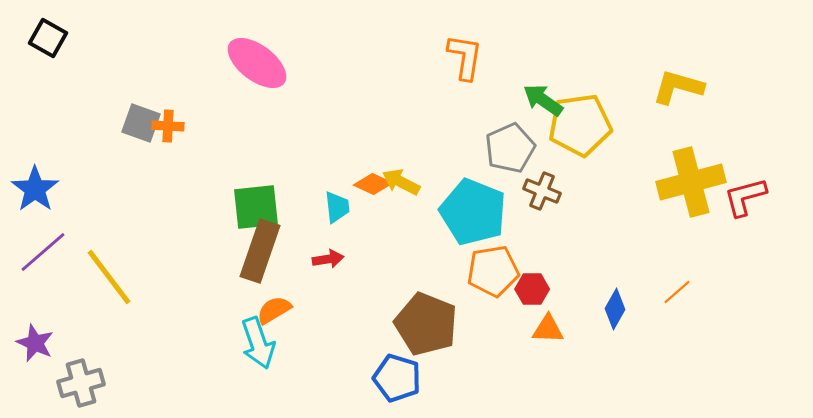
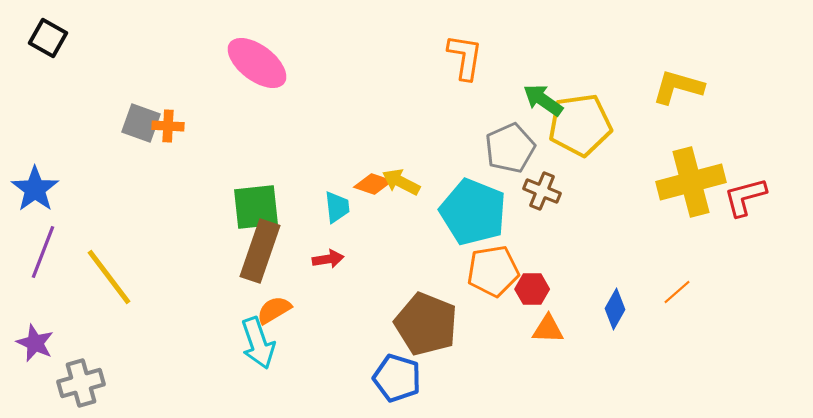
orange diamond: rotated 6 degrees counterclockwise
purple line: rotated 28 degrees counterclockwise
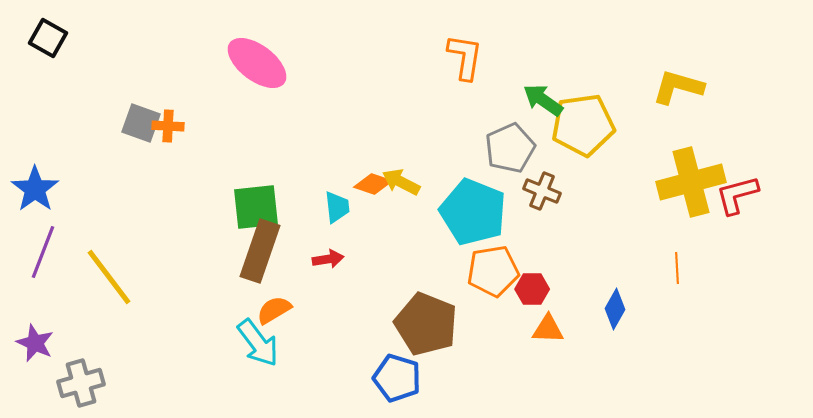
yellow pentagon: moved 3 px right
red L-shape: moved 8 px left, 2 px up
orange line: moved 24 px up; rotated 52 degrees counterclockwise
cyan arrow: rotated 18 degrees counterclockwise
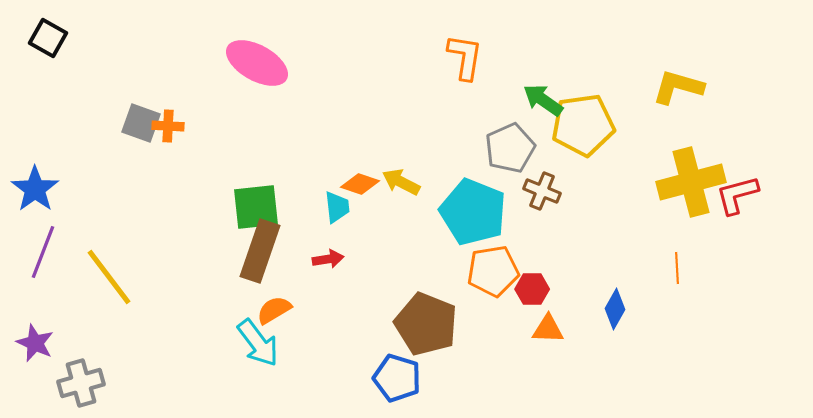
pink ellipse: rotated 8 degrees counterclockwise
orange diamond: moved 13 px left
